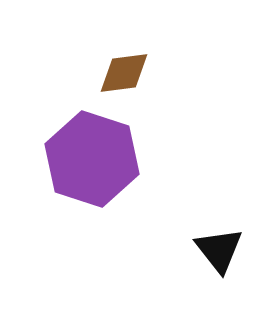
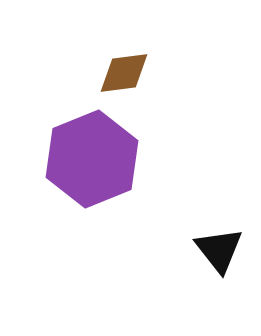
purple hexagon: rotated 20 degrees clockwise
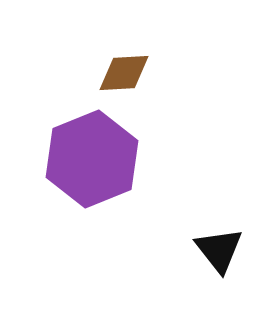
brown diamond: rotated 4 degrees clockwise
